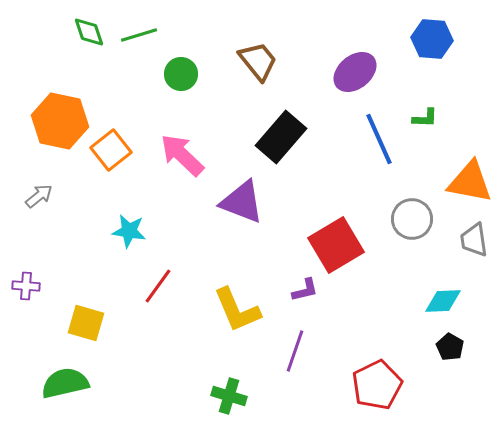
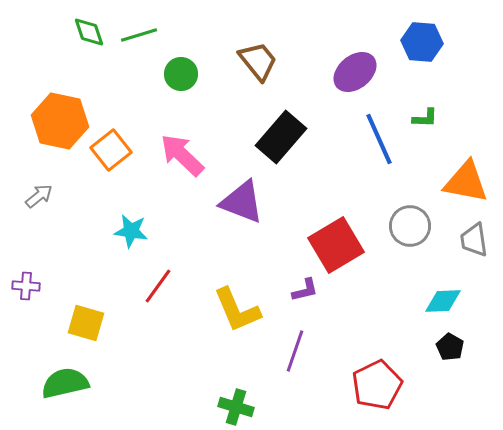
blue hexagon: moved 10 px left, 3 px down
orange triangle: moved 4 px left
gray circle: moved 2 px left, 7 px down
cyan star: moved 2 px right
green cross: moved 7 px right, 11 px down
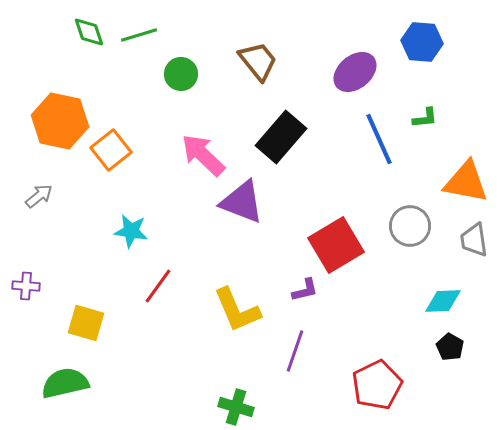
green L-shape: rotated 8 degrees counterclockwise
pink arrow: moved 21 px right
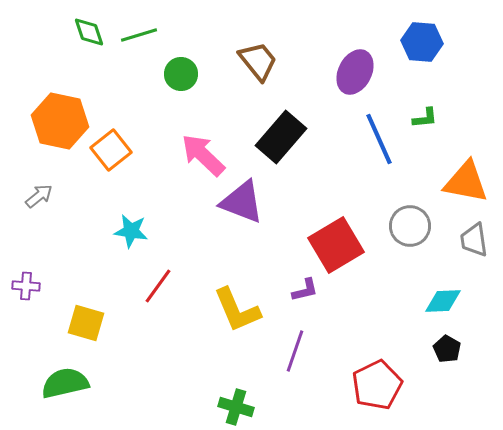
purple ellipse: rotated 24 degrees counterclockwise
black pentagon: moved 3 px left, 2 px down
